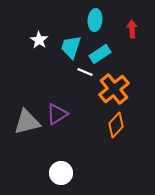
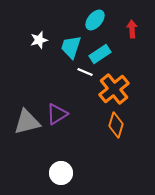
cyan ellipse: rotated 35 degrees clockwise
white star: rotated 24 degrees clockwise
orange diamond: rotated 25 degrees counterclockwise
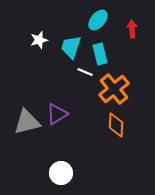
cyan ellipse: moved 3 px right
cyan rectangle: rotated 70 degrees counterclockwise
orange diamond: rotated 15 degrees counterclockwise
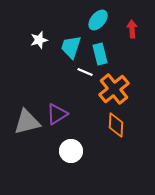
white circle: moved 10 px right, 22 px up
